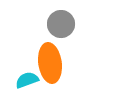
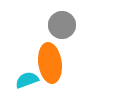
gray circle: moved 1 px right, 1 px down
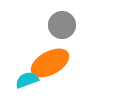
orange ellipse: rotated 69 degrees clockwise
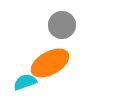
cyan semicircle: moved 2 px left, 2 px down
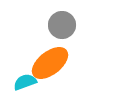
orange ellipse: rotated 9 degrees counterclockwise
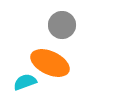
orange ellipse: rotated 63 degrees clockwise
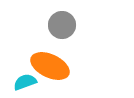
orange ellipse: moved 3 px down
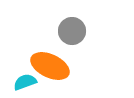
gray circle: moved 10 px right, 6 px down
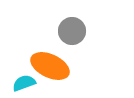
cyan semicircle: moved 1 px left, 1 px down
